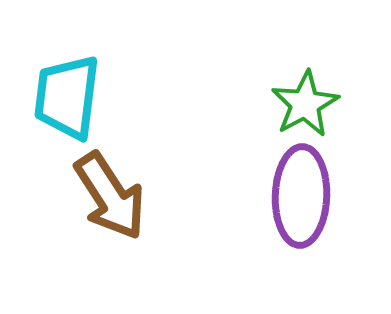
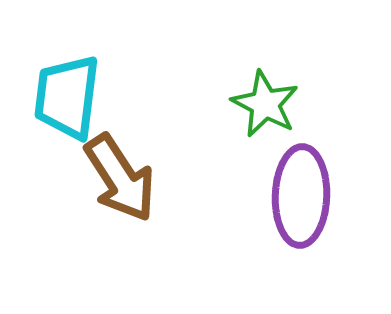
green star: moved 40 px left; rotated 16 degrees counterclockwise
brown arrow: moved 10 px right, 18 px up
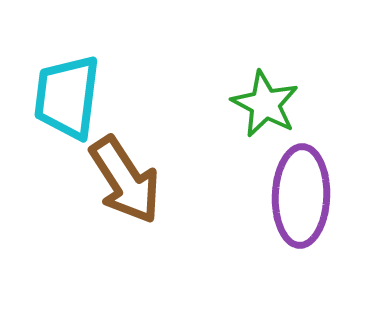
brown arrow: moved 5 px right, 2 px down
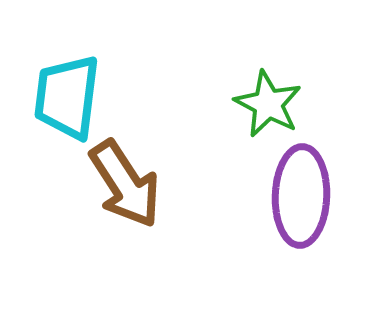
green star: moved 3 px right
brown arrow: moved 4 px down
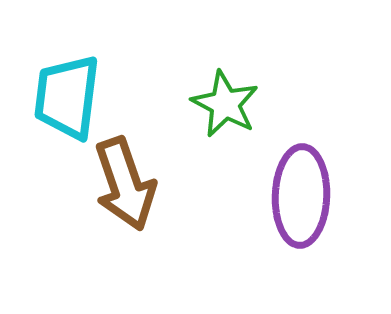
green star: moved 43 px left
brown arrow: rotated 14 degrees clockwise
